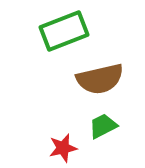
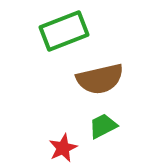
red star: rotated 12 degrees counterclockwise
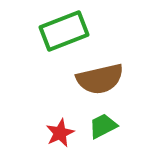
red star: moved 3 px left, 15 px up
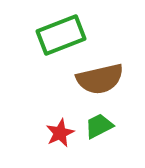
green rectangle: moved 3 px left, 4 px down
green trapezoid: moved 4 px left
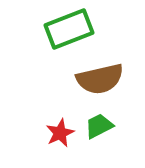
green rectangle: moved 8 px right, 6 px up
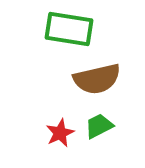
green rectangle: rotated 30 degrees clockwise
brown semicircle: moved 3 px left
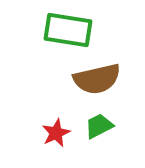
green rectangle: moved 1 px left, 1 px down
red star: moved 4 px left
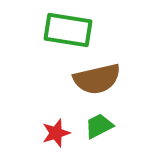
red star: rotated 8 degrees clockwise
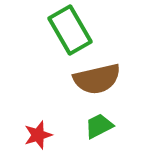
green rectangle: moved 2 px right; rotated 51 degrees clockwise
red star: moved 18 px left, 2 px down
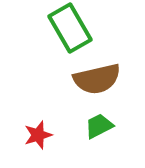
green rectangle: moved 2 px up
